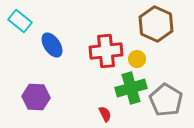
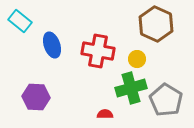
blue ellipse: rotated 15 degrees clockwise
red cross: moved 8 px left; rotated 16 degrees clockwise
red semicircle: rotated 63 degrees counterclockwise
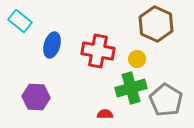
blue ellipse: rotated 35 degrees clockwise
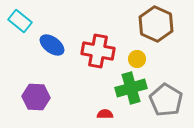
blue ellipse: rotated 70 degrees counterclockwise
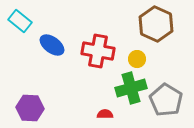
purple hexagon: moved 6 px left, 11 px down
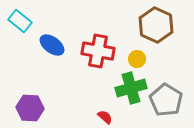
brown hexagon: moved 1 px down
red semicircle: moved 3 px down; rotated 42 degrees clockwise
